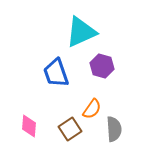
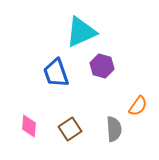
orange semicircle: moved 46 px right, 3 px up
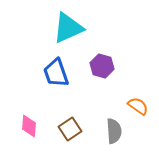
cyan triangle: moved 13 px left, 4 px up
orange semicircle: rotated 90 degrees counterclockwise
gray semicircle: moved 2 px down
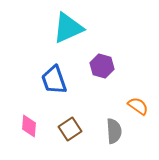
blue trapezoid: moved 2 px left, 7 px down
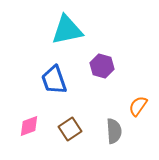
cyan triangle: moved 1 px left, 2 px down; rotated 12 degrees clockwise
orange semicircle: rotated 90 degrees counterclockwise
pink diamond: rotated 65 degrees clockwise
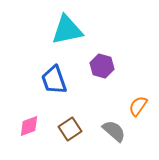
gray semicircle: rotated 45 degrees counterclockwise
